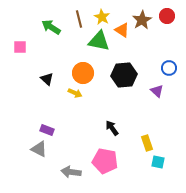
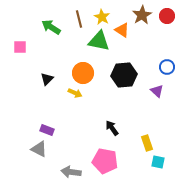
brown star: moved 5 px up
blue circle: moved 2 px left, 1 px up
black triangle: rotated 32 degrees clockwise
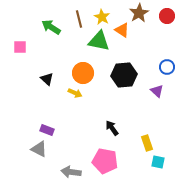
brown star: moved 3 px left, 2 px up
black triangle: rotated 32 degrees counterclockwise
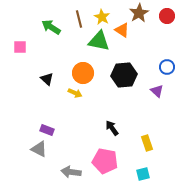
cyan square: moved 15 px left, 12 px down; rotated 24 degrees counterclockwise
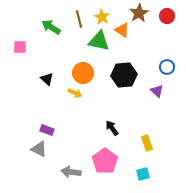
pink pentagon: rotated 25 degrees clockwise
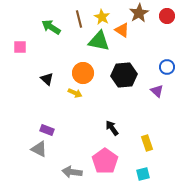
gray arrow: moved 1 px right
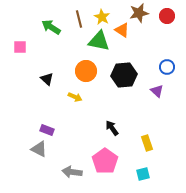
brown star: rotated 18 degrees clockwise
orange circle: moved 3 px right, 2 px up
yellow arrow: moved 4 px down
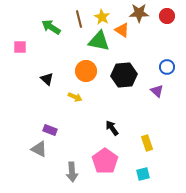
brown star: rotated 12 degrees clockwise
purple rectangle: moved 3 px right
gray arrow: rotated 102 degrees counterclockwise
